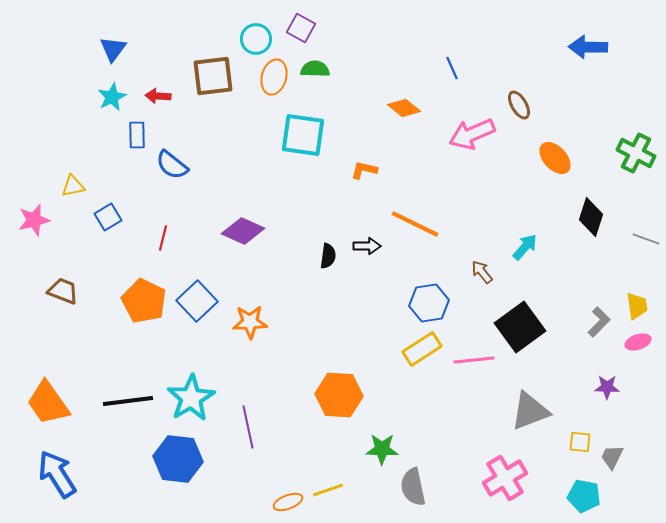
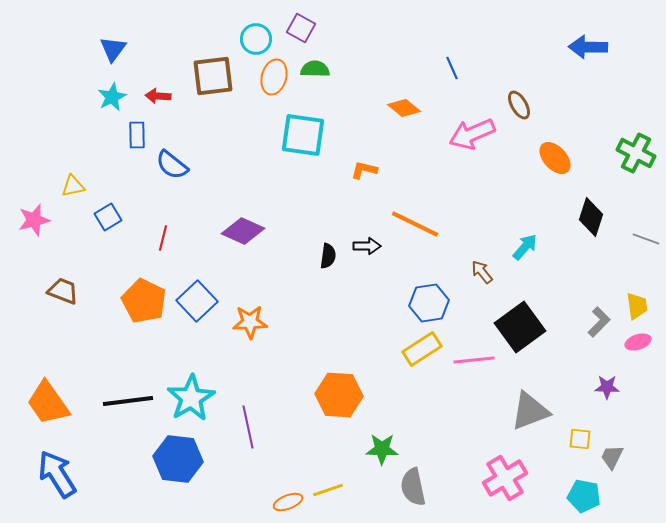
yellow square at (580, 442): moved 3 px up
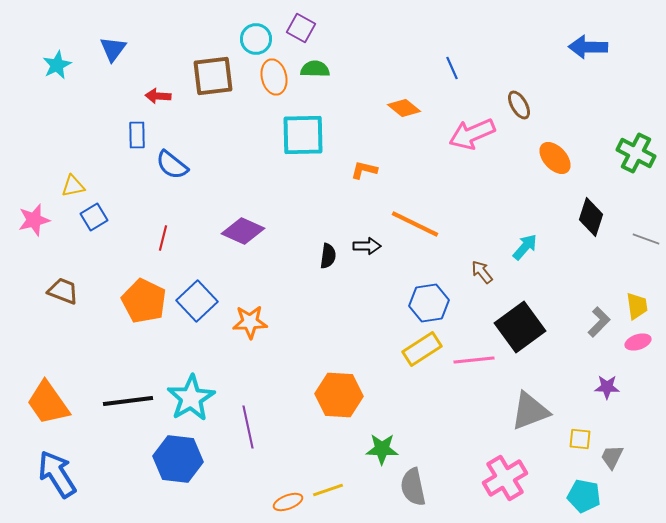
orange ellipse at (274, 77): rotated 28 degrees counterclockwise
cyan star at (112, 97): moved 55 px left, 32 px up
cyan square at (303, 135): rotated 9 degrees counterclockwise
blue square at (108, 217): moved 14 px left
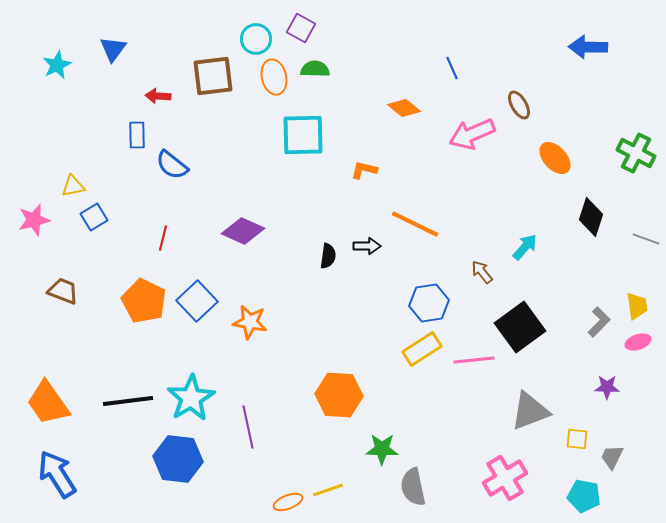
orange star at (250, 322): rotated 12 degrees clockwise
yellow square at (580, 439): moved 3 px left
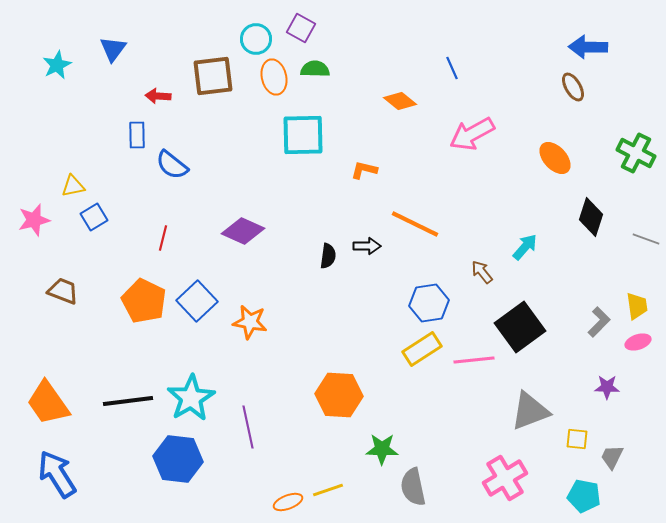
brown ellipse at (519, 105): moved 54 px right, 18 px up
orange diamond at (404, 108): moved 4 px left, 7 px up
pink arrow at (472, 134): rotated 6 degrees counterclockwise
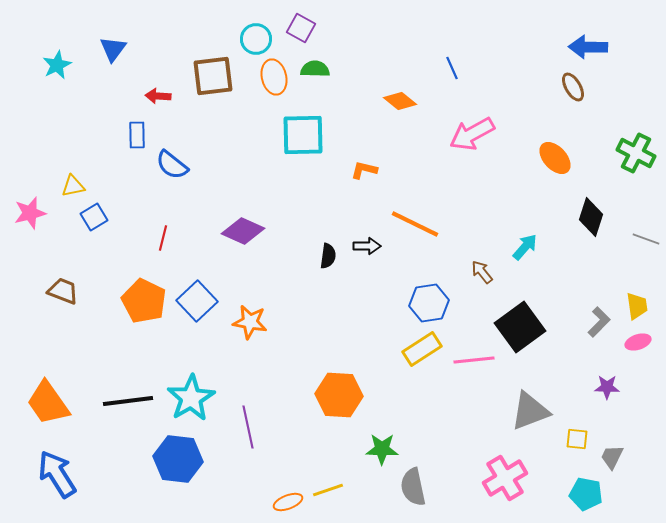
pink star at (34, 220): moved 4 px left, 7 px up
cyan pentagon at (584, 496): moved 2 px right, 2 px up
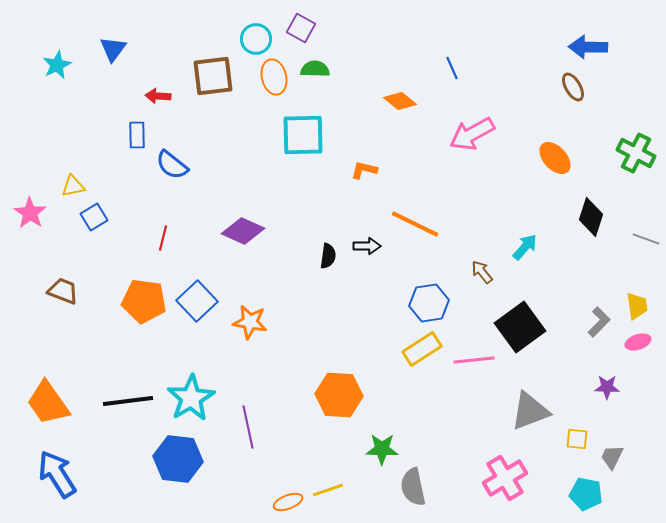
pink star at (30, 213): rotated 24 degrees counterclockwise
orange pentagon at (144, 301): rotated 18 degrees counterclockwise
